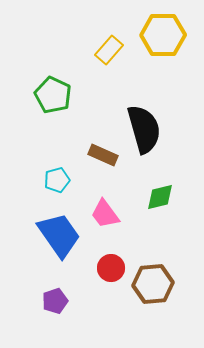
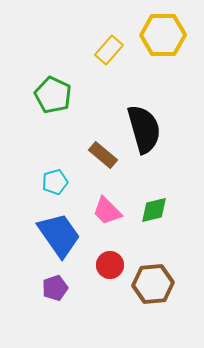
brown rectangle: rotated 16 degrees clockwise
cyan pentagon: moved 2 px left, 2 px down
green diamond: moved 6 px left, 13 px down
pink trapezoid: moved 2 px right, 3 px up; rotated 8 degrees counterclockwise
red circle: moved 1 px left, 3 px up
purple pentagon: moved 13 px up
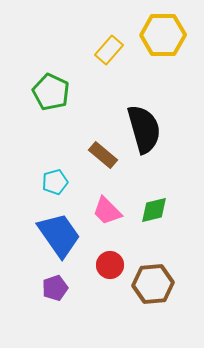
green pentagon: moved 2 px left, 3 px up
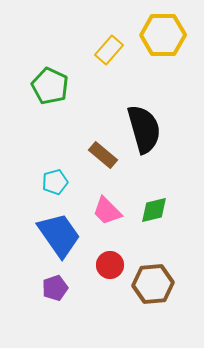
green pentagon: moved 1 px left, 6 px up
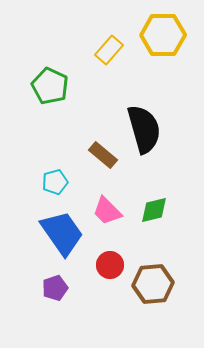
blue trapezoid: moved 3 px right, 2 px up
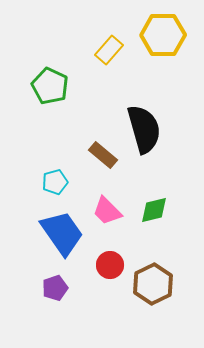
brown hexagon: rotated 21 degrees counterclockwise
